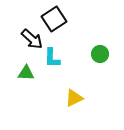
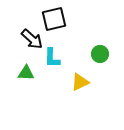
black square: rotated 20 degrees clockwise
yellow triangle: moved 6 px right, 16 px up
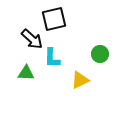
yellow triangle: moved 2 px up
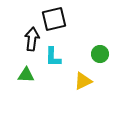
black arrow: rotated 125 degrees counterclockwise
cyan L-shape: moved 1 px right, 1 px up
green triangle: moved 2 px down
yellow triangle: moved 3 px right, 1 px down
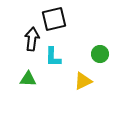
green triangle: moved 2 px right, 4 px down
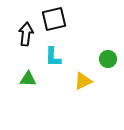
black arrow: moved 6 px left, 5 px up
green circle: moved 8 px right, 5 px down
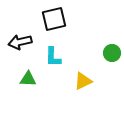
black arrow: moved 6 px left, 8 px down; rotated 110 degrees counterclockwise
green circle: moved 4 px right, 6 px up
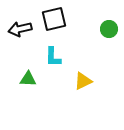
black arrow: moved 13 px up
green circle: moved 3 px left, 24 px up
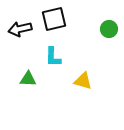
yellow triangle: rotated 42 degrees clockwise
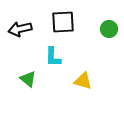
black square: moved 9 px right, 3 px down; rotated 10 degrees clockwise
green triangle: rotated 36 degrees clockwise
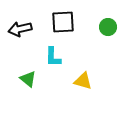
green circle: moved 1 px left, 2 px up
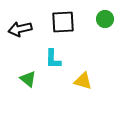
green circle: moved 3 px left, 8 px up
cyan L-shape: moved 2 px down
